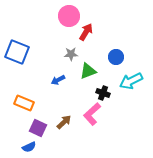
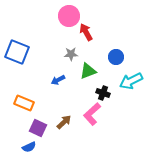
red arrow: rotated 60 degrees counterclockwise
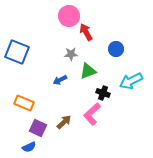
blue circle: moved 8 px up
blue arrow: moved 2 px right
